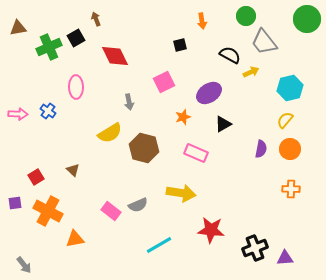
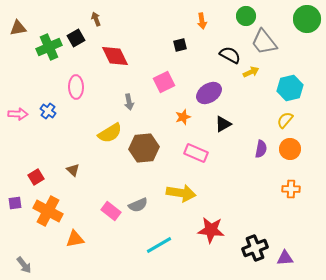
brown hexagon at (144, 148): rotated 20 degrees counterclockwise
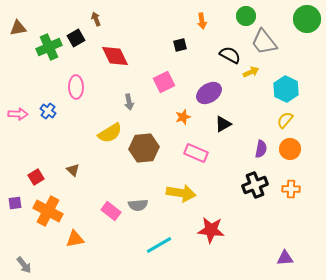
cyan hexagon at (290, 88): moved 4 px left, 1 px down; rotated 20 degrees counterclockwise
gray semicircle at (138, 205): rotated 18 degrees clockwise
black cross at (255, 248): moved 63 px up
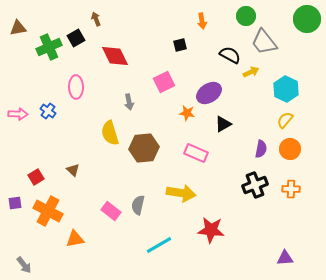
orange star at (183, 117): moved 4 px right, 4 px up; rotated 28 degrees clockwise
yellow semicircle at (110, 133): rotated 105 degrees clockwise
gray semicircle at (138, 205): rotated 108 degrees clockwise
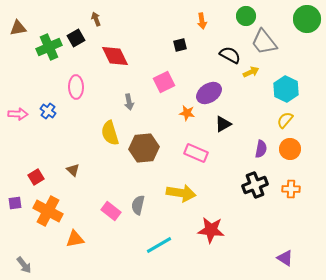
purple triangle at (285, 258): rotated 36 degrees clockwise
